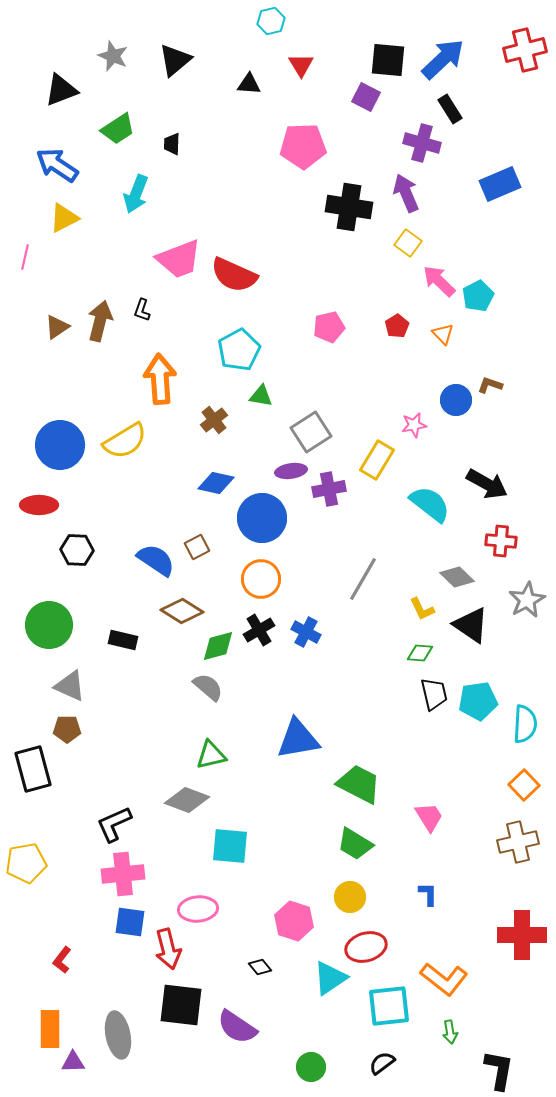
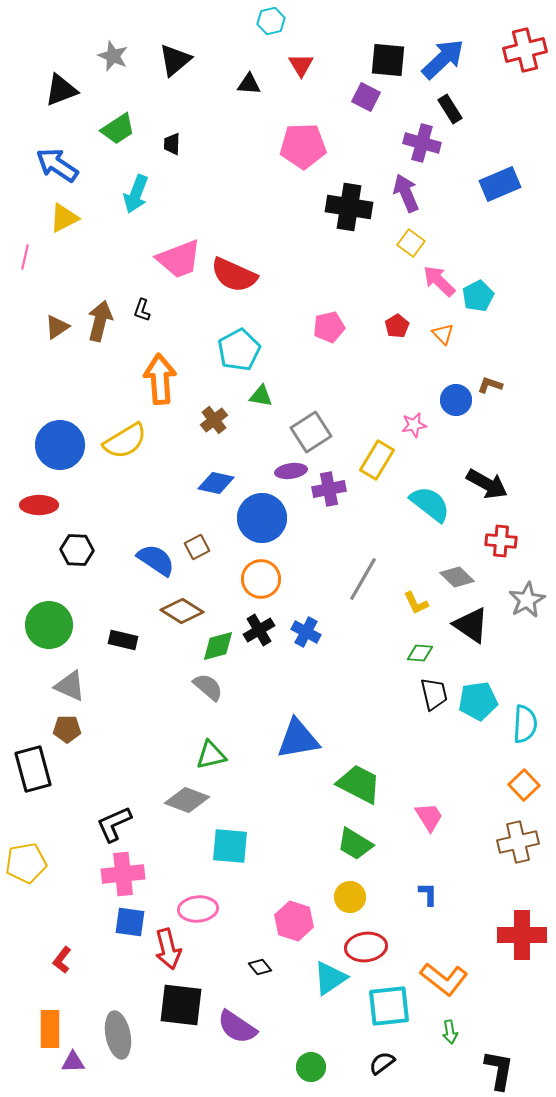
yellow square at (408, 243): moved 3 px right
yellow L-shape at (422, 609): moved 6 px left, 6 px up
red ellipse at (366, 947): rotated 9 degrees clockwise
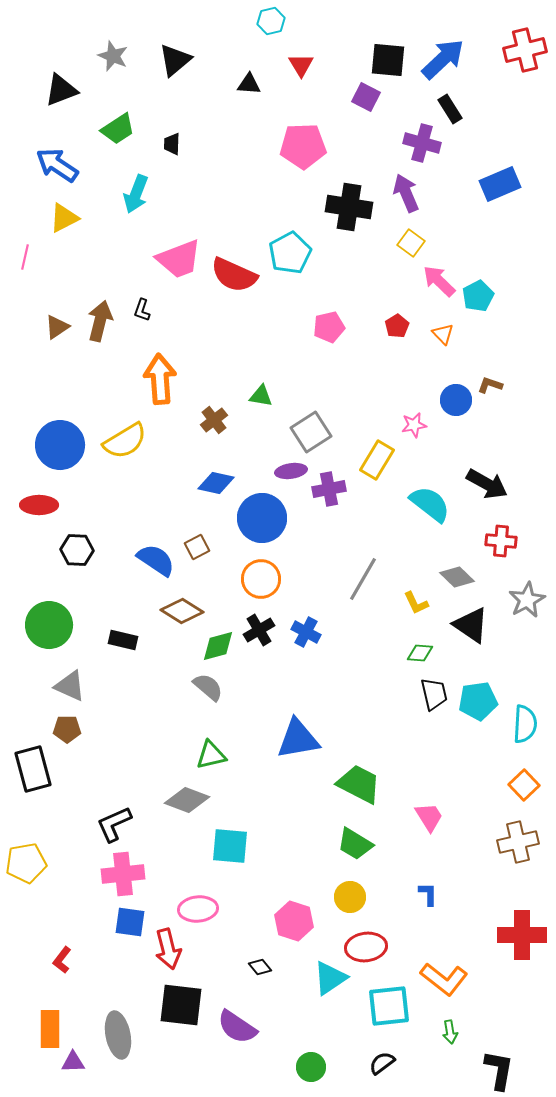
cyan pentagon at (239, 350): moved 51 px right, 97 px up
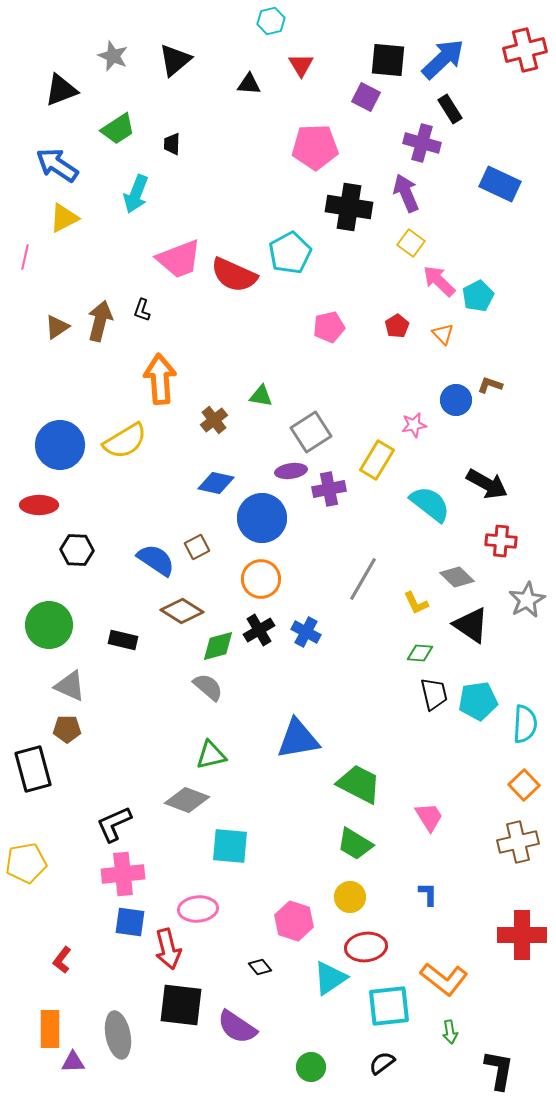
pink pentagon at (303, 146): moved 12 px right, 1 px down
blue rectangle at (500, 184): rotated 48 degrees clockwise
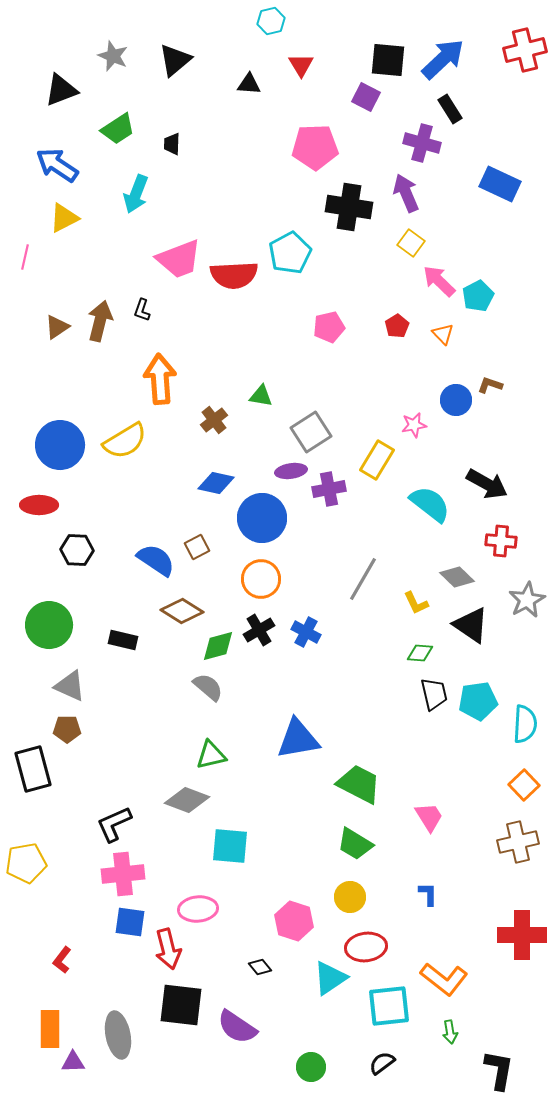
red semicircle at (234, 275): rotated 27 degrees counterclockwise
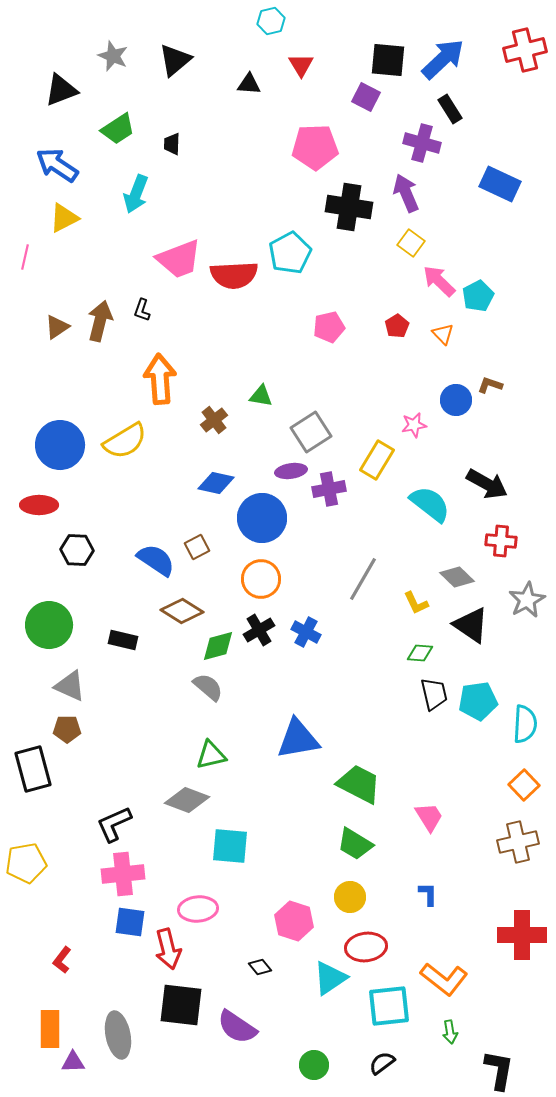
green circle at (311, 1067): moved 3 px right, 2 px up
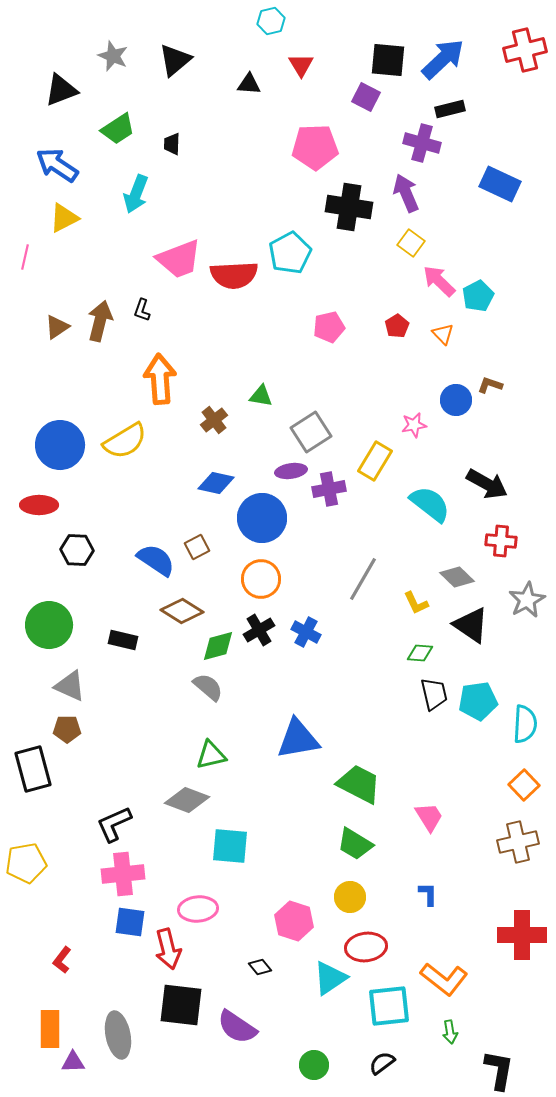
black rectangle at (450, 109): rotated 72 degrees counterclockwise
yellow rectangle at (377, 460): moved 2 px left, 1 px down
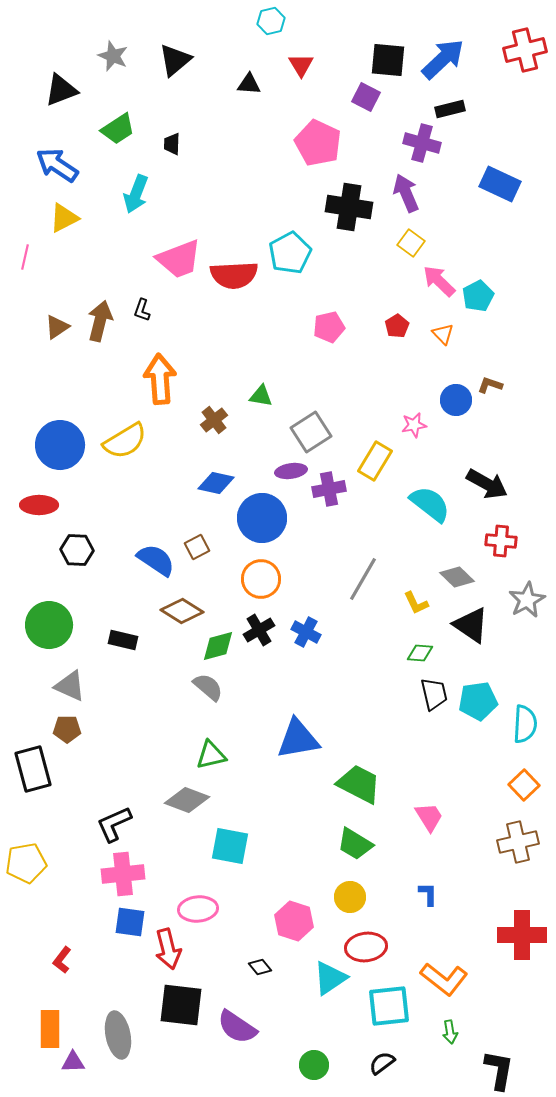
pink pentagon at (315, 147): moved 3 px right, 4 px up; rotated 27 degrees clockwise
cyan square at (230, 846): rotated 6 degrees clockwise
